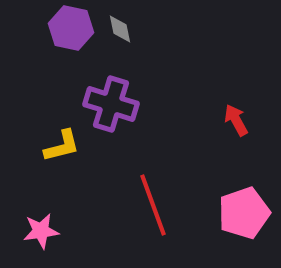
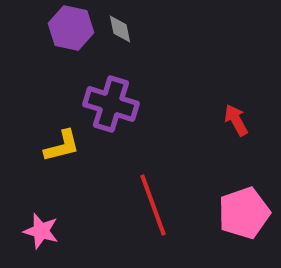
pink star: rotated 24 degrees clockwise
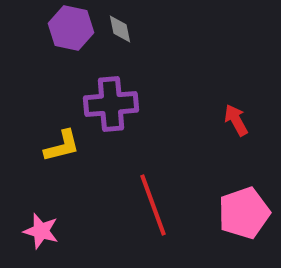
purple cross: rotated 22 degrees counterclockwise
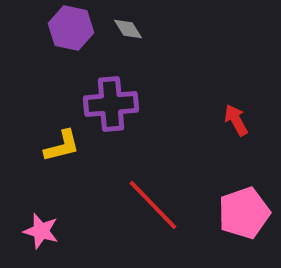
gray diamond: moved 8 px right; rotated 20 degrees counterclockwise
red line: rotated 24 degrees counterclockwise
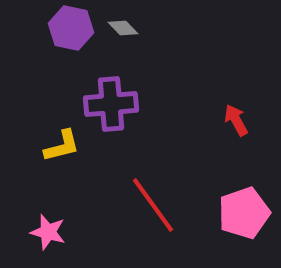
gray diamond: moved 5 px left, 1 px up; rotated 12 degrees counterclockwise
red line: rotated 8 degrees clockwise
pink star: moved 7 px right, 1 px down
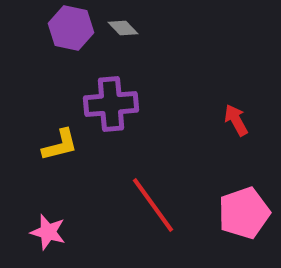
yellow L-shape: moved 2 px left, 1 px up
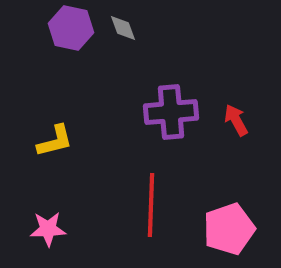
gray diamond: rotated 24 degrees clockwise
purple cross: moved 60 px right, 8 px down
yellow L-shape: moved 5 px left, 4 px up
red line: moved 2 px left; rotated 38 degrees clockwise
pink pentagon: moved 15 px left, 16 px down
pink star: moved 3 px up; rotated 18 degrees counterclockwise
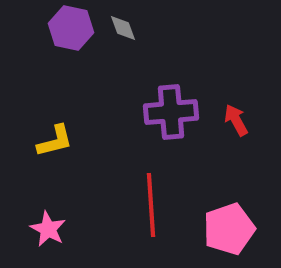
red line: rotated 6 degrees counterclockwise
pink star: rotated 30 degrees clockwise
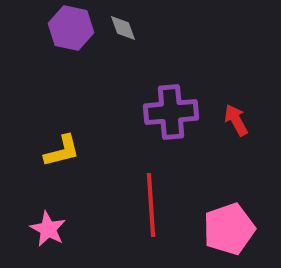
yellow L-shape: moved 7 px right, 10 px down
